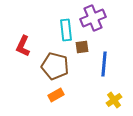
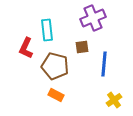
cyan rectangle: moved 19 px left
red L-shape: moved 3 px right, 2 px down
orange rectangle: rotated 56 degrees clockwise
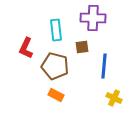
purple cross: rotated 25 degrees clockwise
cyan rectangle: moved 9 px right
blue line: moved 2 px down
yellow cross: moved 2 px up; rotated 28 degrees counterclockwise
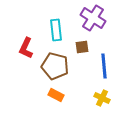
purple cross: rotated 30 degrees clockwise
blue line: rotated 10 degrees counterclockwise
yellow cross: moved 12 px left
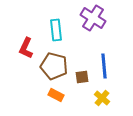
brown square: moved 30 px down
brown pentagon: moved 1 px left
yellow cross: rotated 14 degrees clockwise
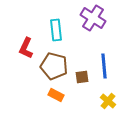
yellow cross: moved 6 px right, 3 px down
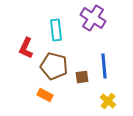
orange rectangle: moved 11 px left
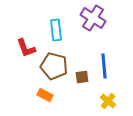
red L-shape: rotated 45 degrees counterclockwise
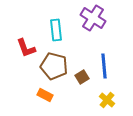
brown square: rotated 24 degrees counterclockwise
yellow cross: moved 1 px left, 1 px up
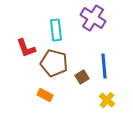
brown pentagon: moved 3 px up
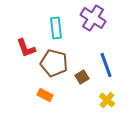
cyan rectangle: moved 2 px up
blue line: moved 2 px right, 1 px up; rotated 15 degrees counterclockwise
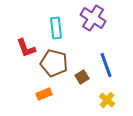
orange rectangle: moved 1 px left, 1 px up; rotated 49 degrees counterclockwise
